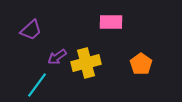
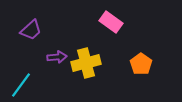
pink rectangle: rotated 35 degrees clockwise
purple arrow: rotated 150 degrees counterclockwise
cyan line: moved 16 px left
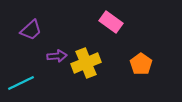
purple arrow: moved 1 px up
yellow cross: rotated 8 degrees counterclockwise
cyan line: moved 2 px up; rotated 28 degrees clockwise
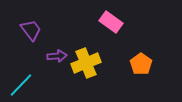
purple trapezoid: rotated 85 degrees counterclockwise
cyan line: moved 2 px down; rotated 20 degrees counterclockwise
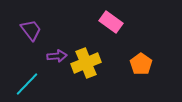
cyan line: moved 6 px right, 1 px up
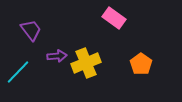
pink rectangle: moved 3 px right, 4 px up
cyan line: moved 9 px left, 12 px up
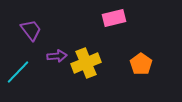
pink rectangle: rotated 50 degrees counterclockwise
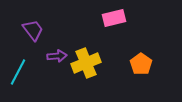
purple trapezoid: moved 2 px right
cyan line: rotated 16 degrees counterclockwise
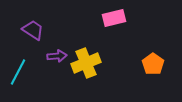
purple trapezoid: rotated 20 degrees counterclockwise
orange pentagon: moved 12 px right
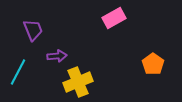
pink rectangle: rotated 15 degrees counterclockwise
purple trapezoid: rotated 35 degrees clockwise
yellow cross: moved 8 px left, 19 px down
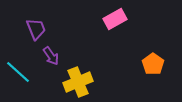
pink rectangle: moved 1 px right, 1 px down
purple trapezoid: moved 3 px right, 1 px up
purple arrow: moved 6 px left; rotated 60 degrees clockwise
cyan line: rotated 76 degrees counterclockwise
